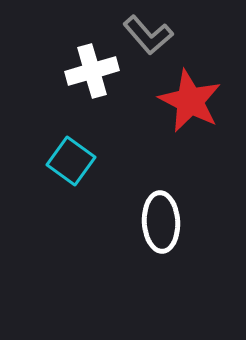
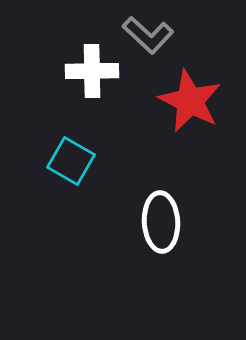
gray L-shape: rotated 6 degrees counterclockwise
white cross: rotated 15 degrees clockwise
cyan square: rotated 6 degrees counterclockwise
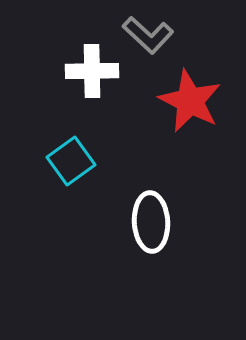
cyan square: rotated 24 degrees clockwise
white ellipse: moved 10 px left
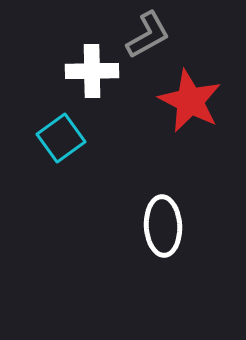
gray L-shape: rotated 72 degrees counterclockwise
cyan square: moved 10 px left, 23 px up
white ellipse: moved 12 px right, 4 px down
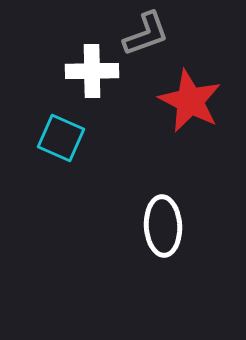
gray L-shape: moved 2 px left, 1 px up; rotated 9 degrees clockwise
cyan square: rotated 30 degrees counterclockwise
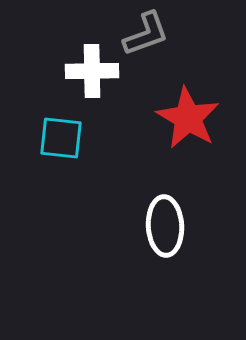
red star: moved 2 px left, 17 px down; rotated 4 degrees clockwise
cyan square: rotated 18 degrees counterclockwise
white ellipse: moved 2 px right
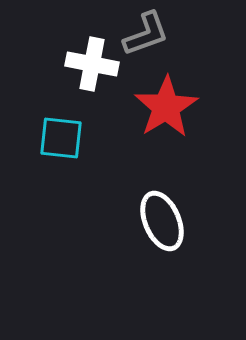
white cross: moved 7 px up; rotated 12 degrees clockwise
red star: moved 22 px left, 11 px up; rotated 10 degrees clockwise
white ellipse: moved 3 px left, 5 px up; rotated 20 degrees counterclockwise
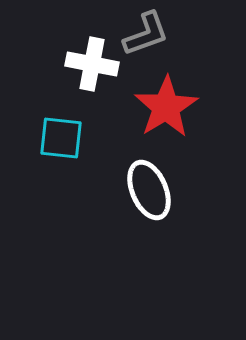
white ellipse: moved 13 px left, 31 px up
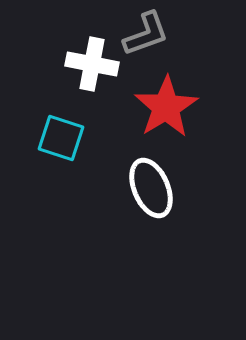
cyan square: rotated 12 degrees clockwise
white ellipse: moved 2 px right, 2 px up
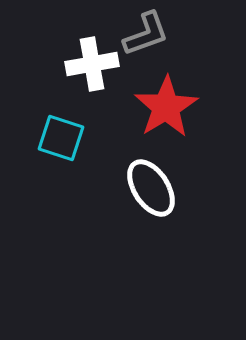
white cross: rotated 21 degrees counterclockwise
white ellipse: rotated 10 degrees counterclockwise
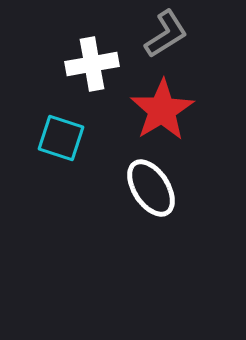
gray L-shape: moved 20 px right; rotated 12 degrees counterclockwise
red star: moved 4 px left, 3 px down
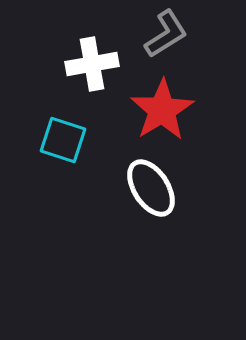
cyan square: moved 2 px right, 2 px down
